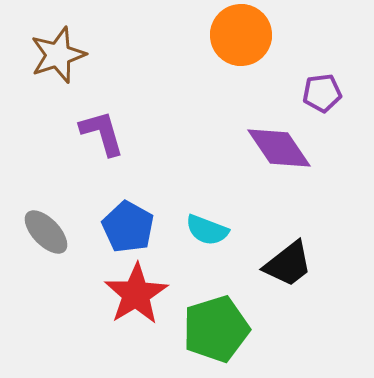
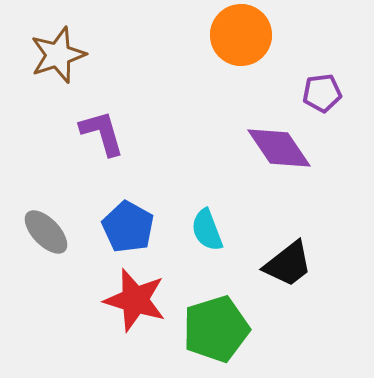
cyan semicircle: rotated 48 degrees clockwise
red star: moved 1 px left, 6 px down; rotated 24 degrees counterclockwise
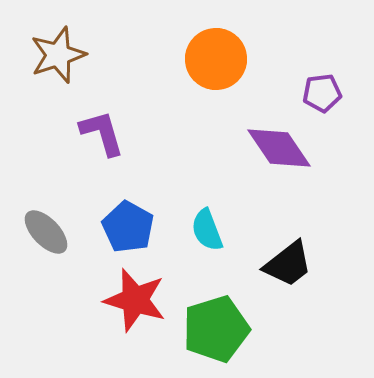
orange circle: moved 25 px left, 24 px down
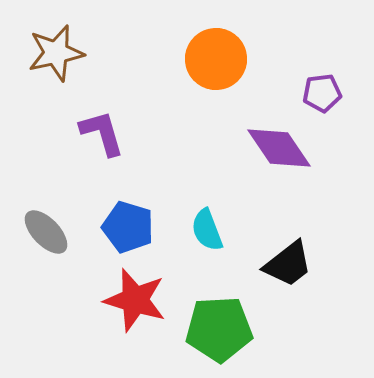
brown star: moved 2 px left, 2 px up; rotated 6 degrees clockwise
blue pentagon: rotated 12 degrees counterclockwise
green pentagon: moved 3 px right; rotated 14 degrees clockwise
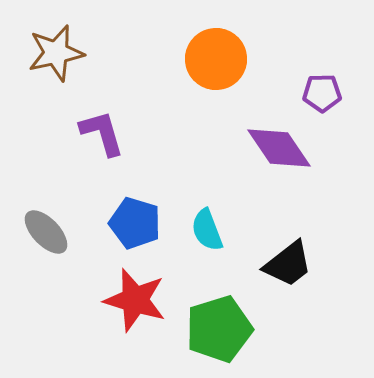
purple pentagon: rotated 6 degrees clockwise
blue pentagon: moved 7 px right, 4 px up
green pentagon: rotated 14 degrees counterclockwise
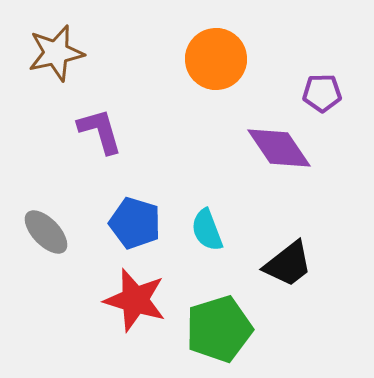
purple L-shape: moved 2 px left, 2 px up
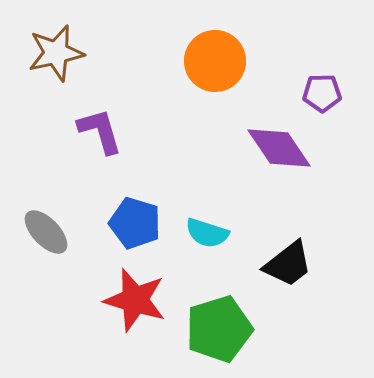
orange circle: moved 1 px left, 2 px down
cyan semicircle: moved 3 px down; rotated 51 degrees counterclockwise
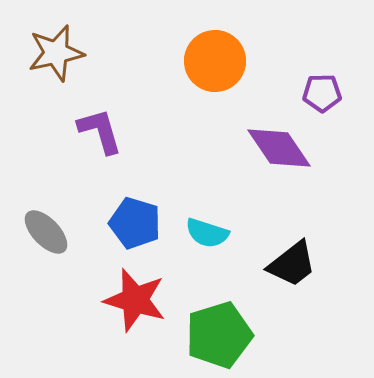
black trapezoid: moved 4 px right
green pentagon: moved 6 px down
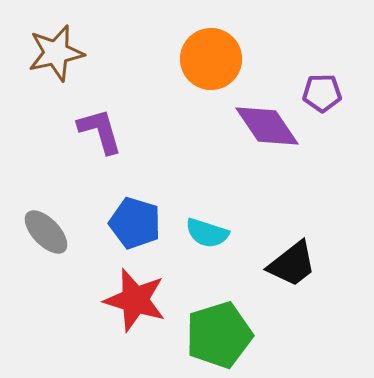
orange circle: moved 4 px left, 2 px up
purple diamond: moved 12 px left, 22 px up
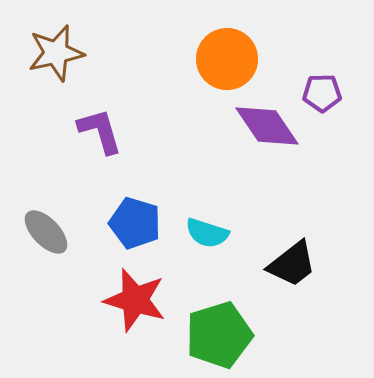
orange circle: moved 16 px right
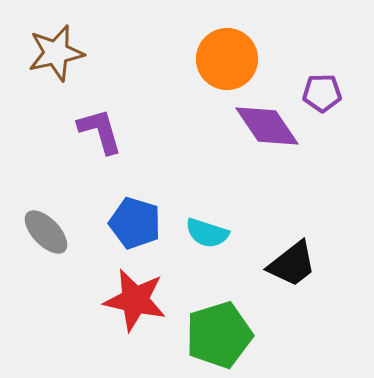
red star: rotated 4 degrees counterclockwise
